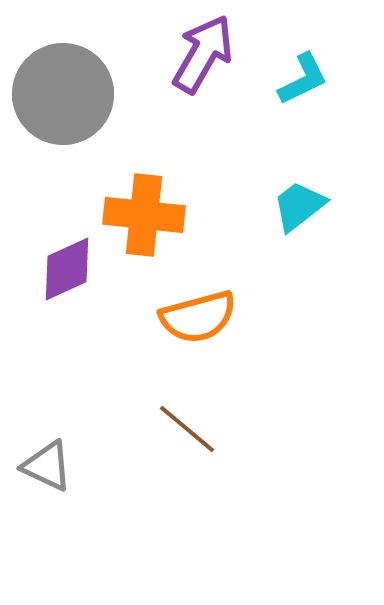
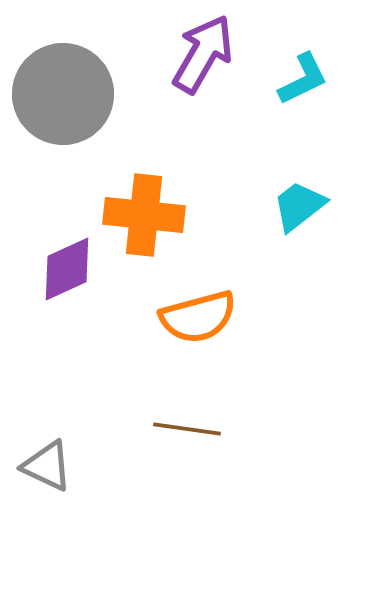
brown line: rotated 32 degrees counterclockwise
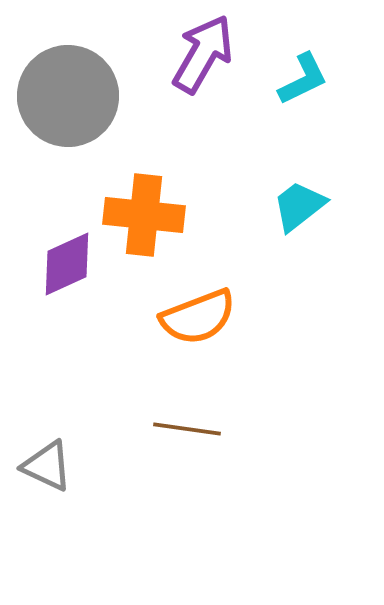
gray circle: moved 5 px right, 2 px down
purple diamond: moved 5 px up
orange semicircle: rotated 6 degrees counterclockwise
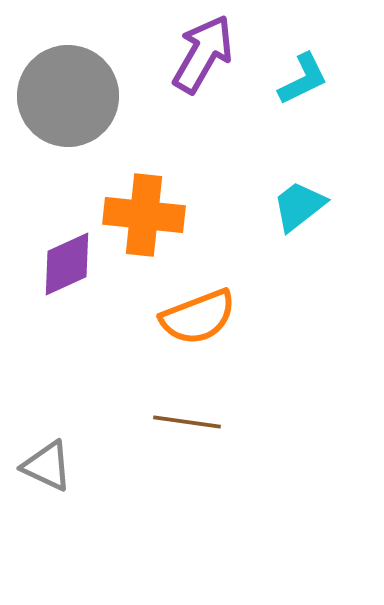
brown line: moved 7 px up
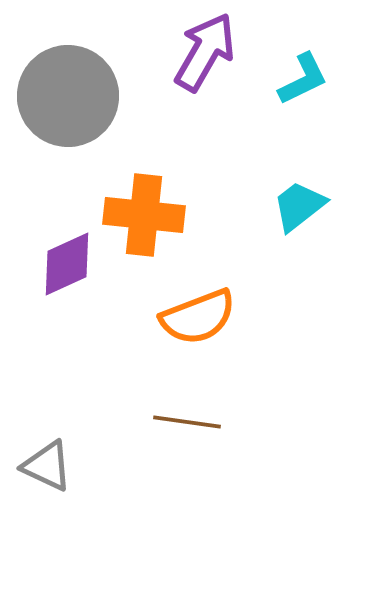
purple arrow: moved 2 px right, 2 px up
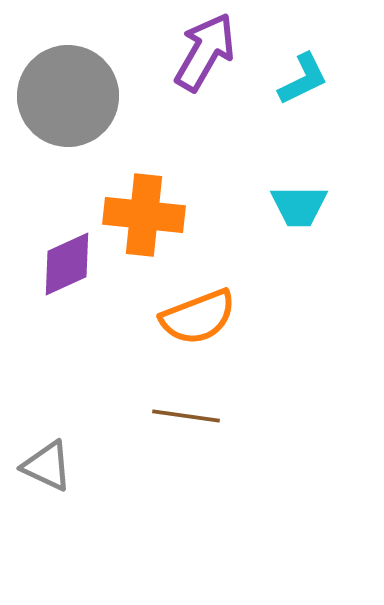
cyan trapezoid: rotated 142 degrees counterclockwise
brown line: moved 1 px left, 6 px up
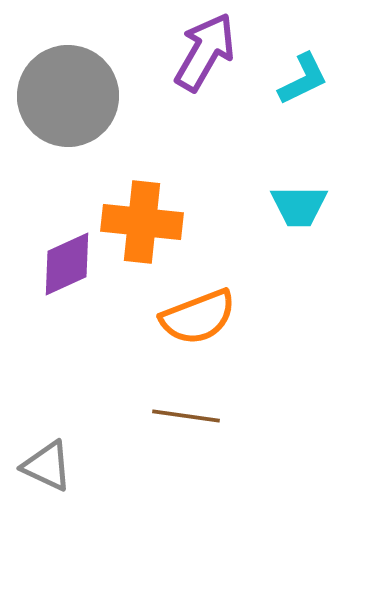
orange cross: moved 2 px left, 7 px down
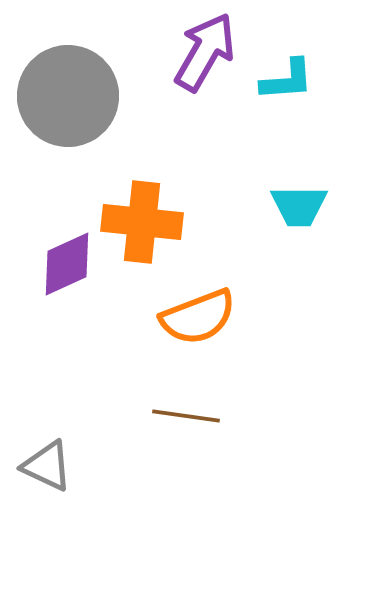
cyan L-shape: moved 16 px left, 1 px down; rotated 22 degrees clockwise
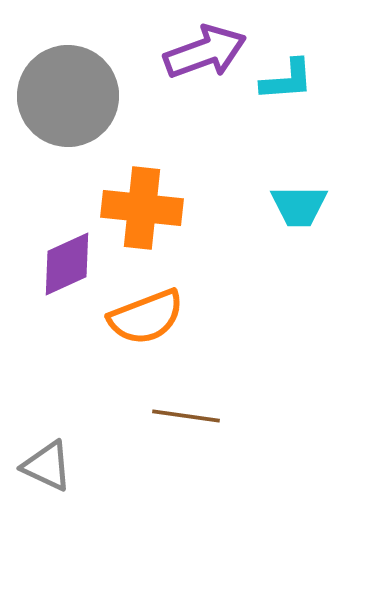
purple arrow: rotated 40 degrees clockwise
orange cross: moved 14 px up
orange semicircle: moved 52 px left
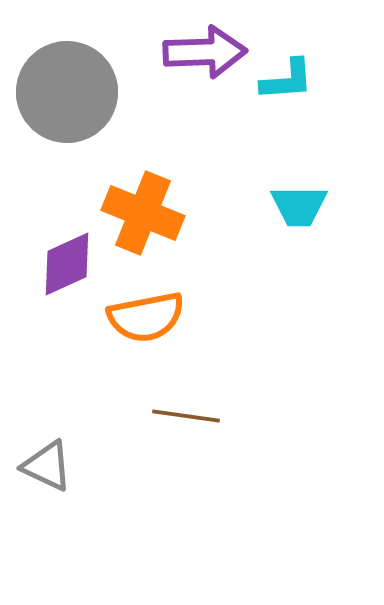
purple arrow: rotated 18 degrees clockwise
gray circle: moved 1 px left, 4 px up
orange cross: moved 1 px right, 5 px down; rotated 16 degrees clockwise
orange semicircle: rotated 10 degrees clockwise
